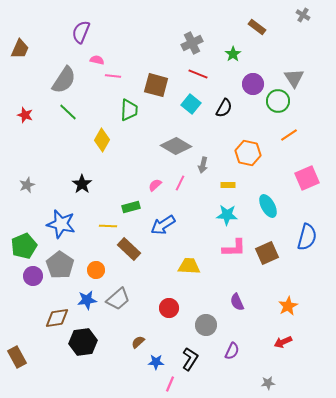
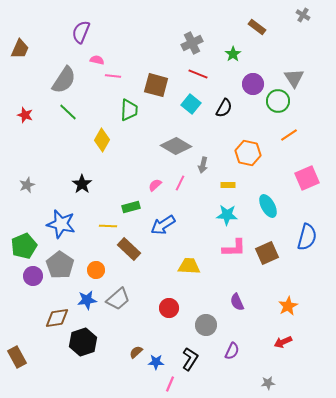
black hexagon at (83, 342): rotated 12 degrees counterclockwise
brown semicircle at (138, 342): moved 2 px left, 10 px down
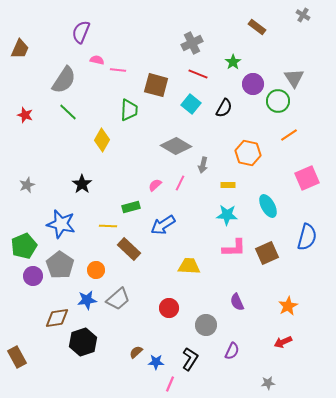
green star at (233, 54): moved 8 px down
pink line at (113, 76): moved 5 px right, 6 px up
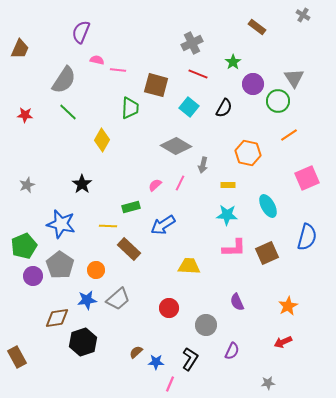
cyan square at (191, 104): moved 2 px left, 3 px down
green trapezoid at (129, 110): moved 1 px right, 2 px up
red star at (25, 115): rotated 14 degrees counterclockwise
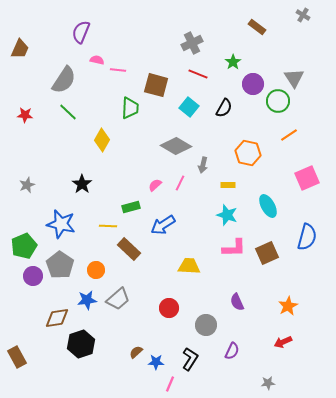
cyan star at (227, 215): rotated 15 degrees clockwise
black hexagon at (83, 342): moved 2 px left, 2 px down
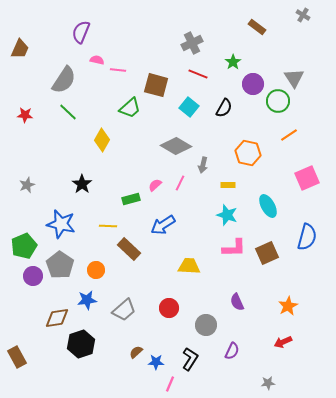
green trapezoid at (130, 108): rotated 45 degrees clockwise
green rectangle at (131, 207): moved 8 px up
gray trapezoid at (118, 299): moved 6 px right, 11 px down
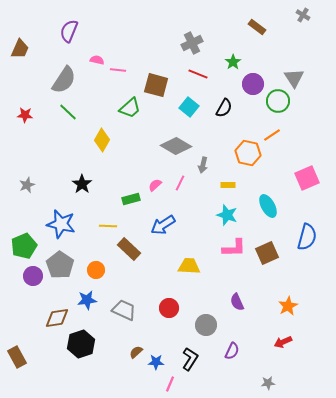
purple semicircle at (81, 32): moved 12 px left, 1 px up
orange line at (289, 135): moved 17 px left
gray trapezoid at (124, 310): rotated 115 degrees counterclockwise
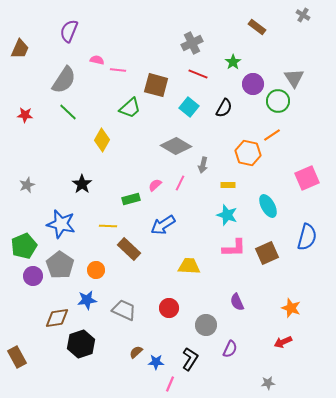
orange star at (288, 306): moved 3 px right, 2 px down; rotated 24 degrees counterclockwise
purple semicircle at (232, 351): moved 2 px left, 2 px up
